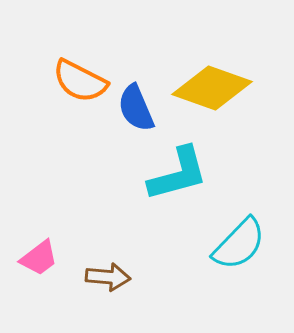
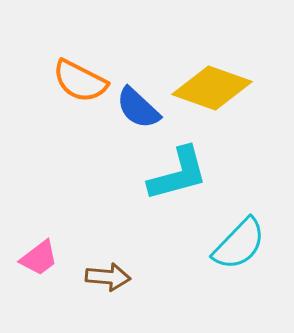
blue semicircle: moved 2 px right; rotated 24 degrees counterclockwise
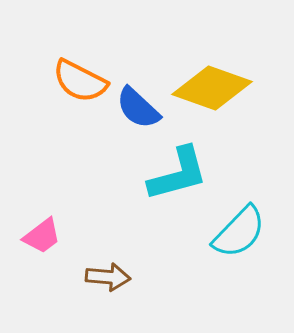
cyan semicircle: moved 12 px up
pink trapezoid: moved 3 px right, 22 px up
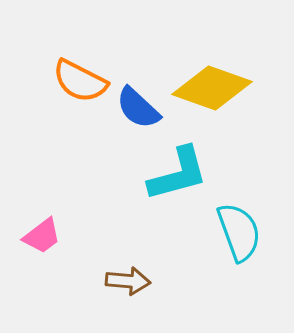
cyan semicircle: rotated 64 degrees counterclockwise
brown arrow: moved 20 px right, 4 px down
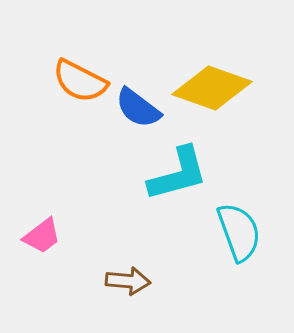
blue semicircle: rotated 6 degrees counterclockwise
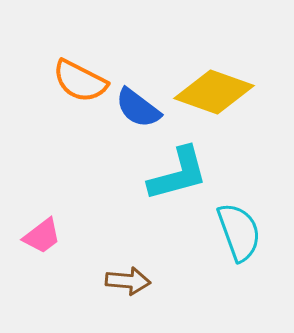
yellow diamond: moved 2 px right, 4 px down
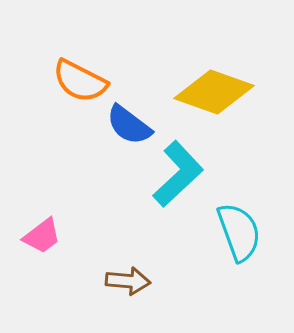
blue semicircle: moved 9 px left, 17 px down
cyan L-shape: rotated 28 degrees counterclockwise
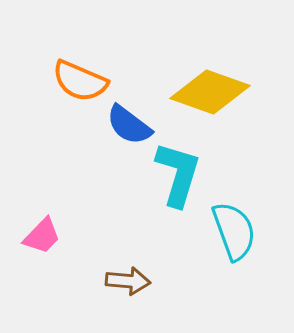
orange semicircle: rotated 4 degrees counterclockwise
yellow diamond: moved 4 px left
cyan L-shape: rotated 30 degrees counterclockwise
cyan semicircle: moved 5 px left, 1 px up
pink trapezoid: rotated 9 degrees counterclockwise
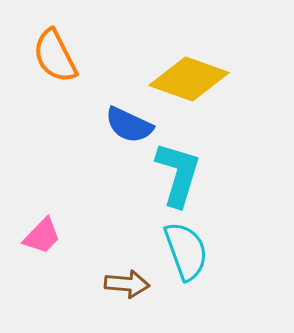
orange semicircle: moved 25 px left, 25 px up; rotated 40 degrees clockwise
yellow diamond: moved 21 px left, 13 px up
blue semicircle: rotated 12 degrees counterclockwise
cyan semicircle: moved 48 px left, 20 px down
brown arrow: moved 1 px left, 3 px down
